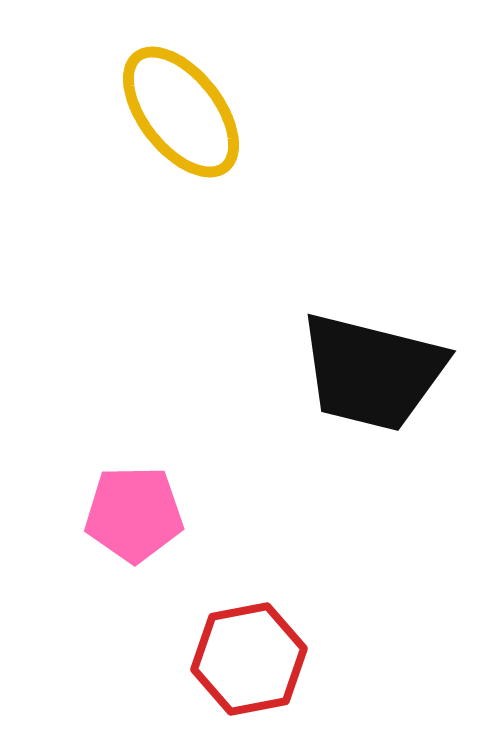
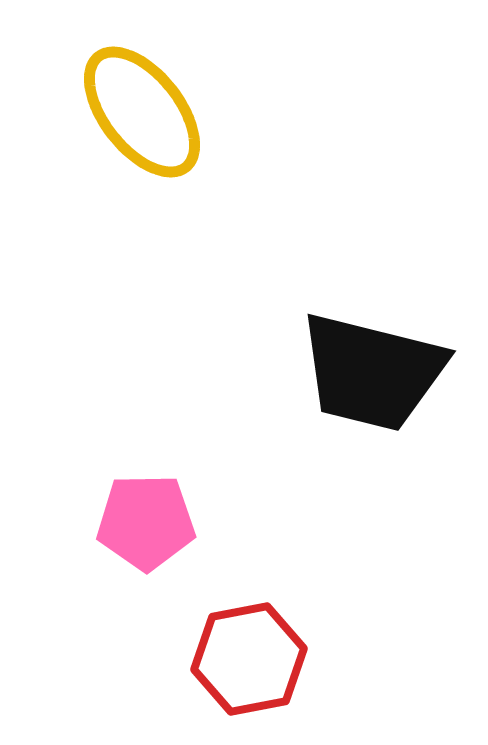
yellow ellipse: moved 39 px left
pink pentagon: moved 12 px right, 8 px down
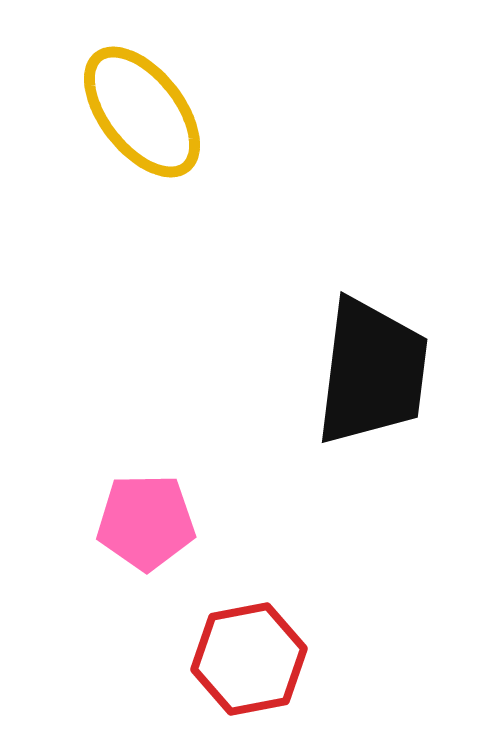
black trapezoid: rotated 97 degrees counterclockwise
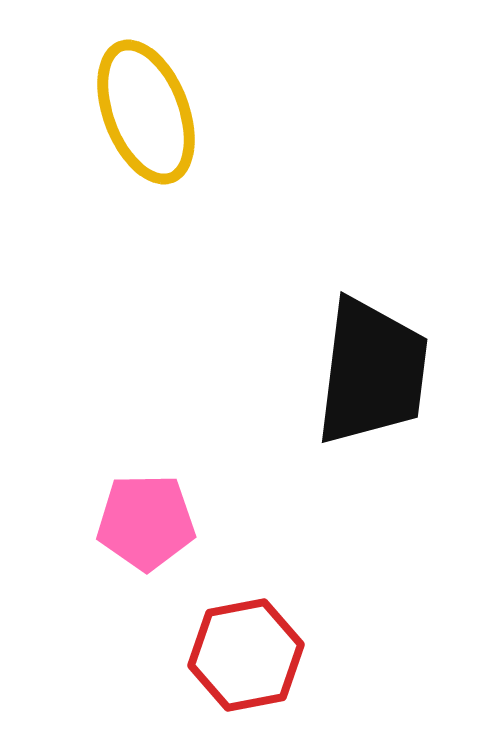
yellow ellipse: moved 4 px right; rotated 17 degrees clockwise
red hexagon: moved 3 px left, 4 px up
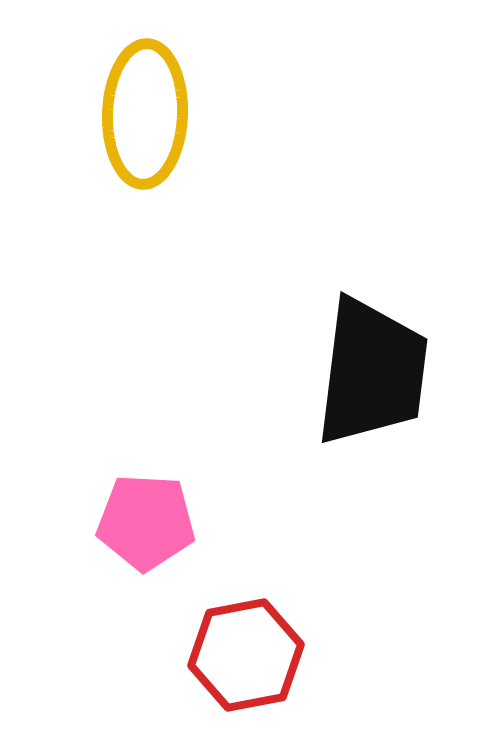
yellow ellipse: moved 1 px left, 2 px down; rotated 23 degrees clockwise
pink pentagon: rotated 4 degrees clockwise
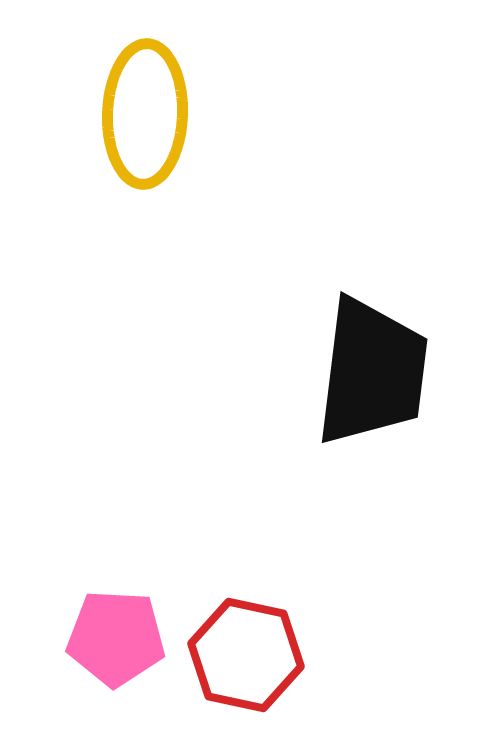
pink pentagon: moved 30 px left, 116 px down
red hexagon: rotated 23 degrees clockwise
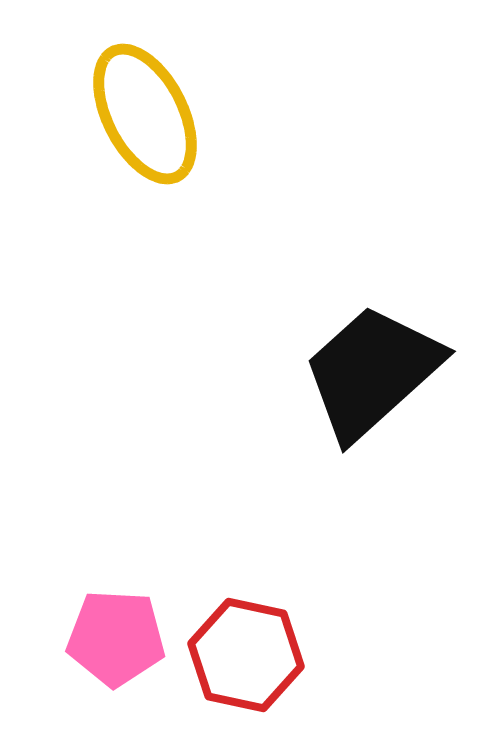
yellow ellipse: rotated 29 degrees counterclockwise
black trapezoid: rotated 139 degrees counterclockwise
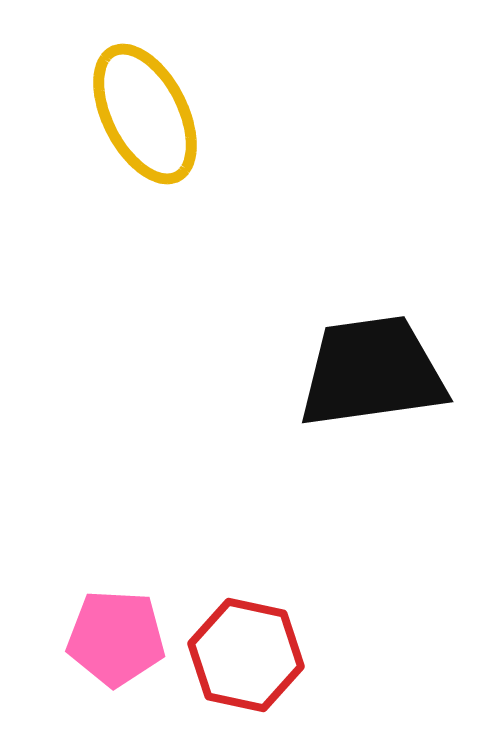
black trapezoid: rotated 34 degrees clockwise
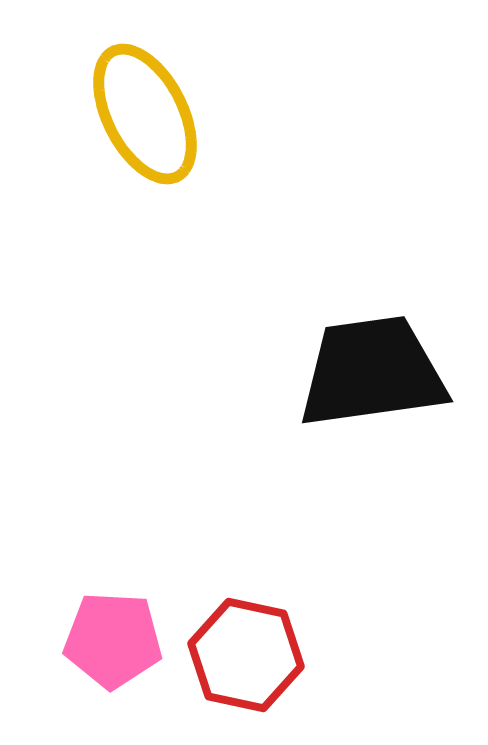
pink pentagon: moved 3 px left, 2 px down
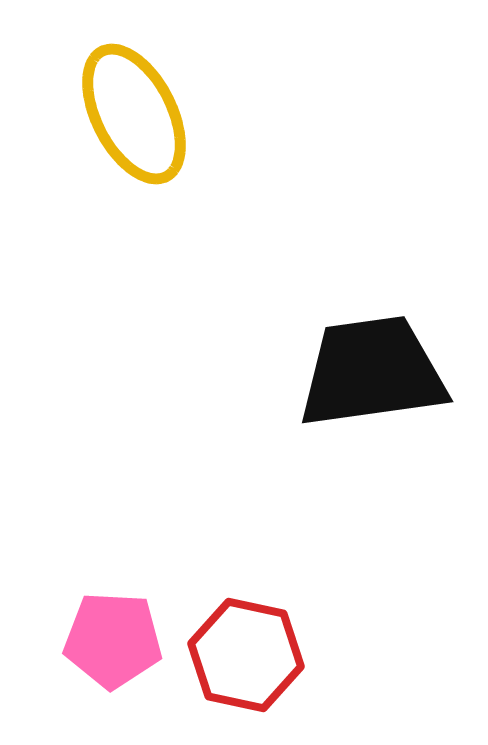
yellow ellipse: moved 11 px left
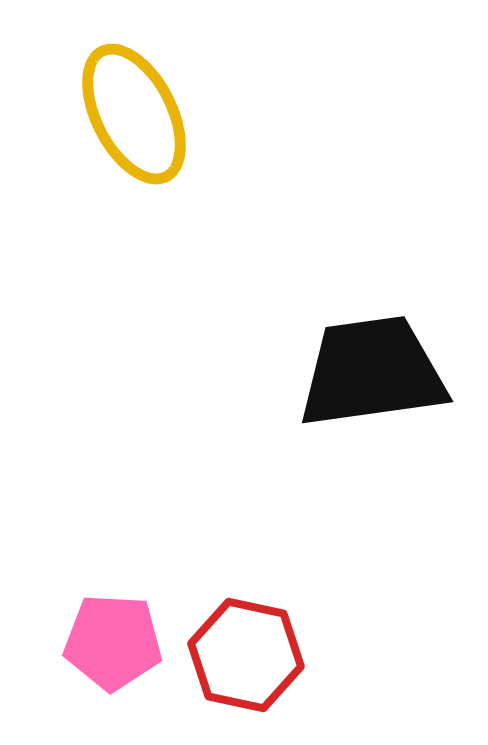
pink pentagon: moved 2 px down
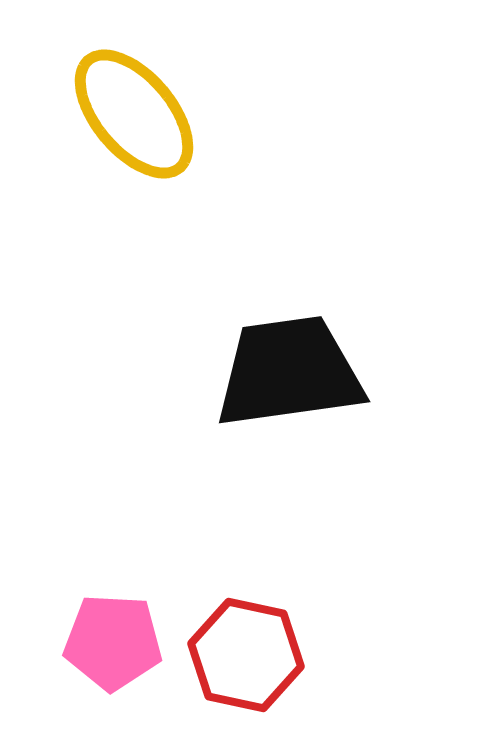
yellow ellipse: rotated 13 degrees counterclockwise
black trapezoid: moved 83 px left
